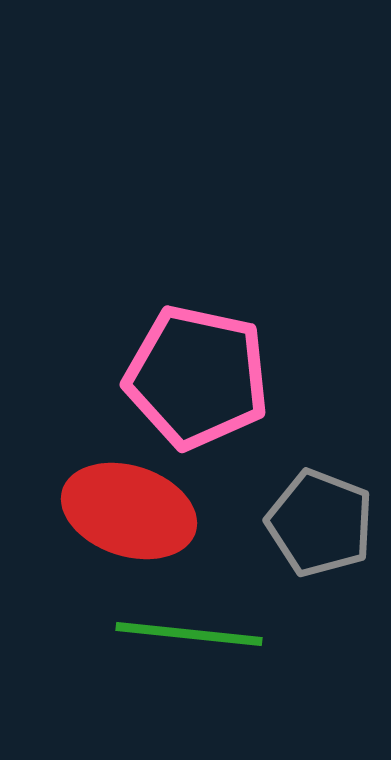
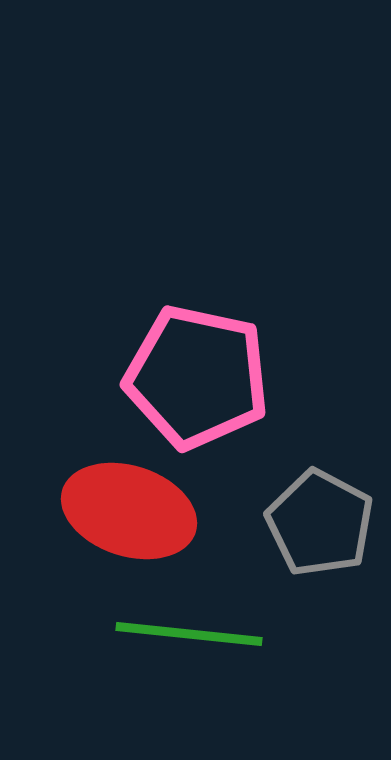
gray pentagon: rotated 7 degrees clockwise
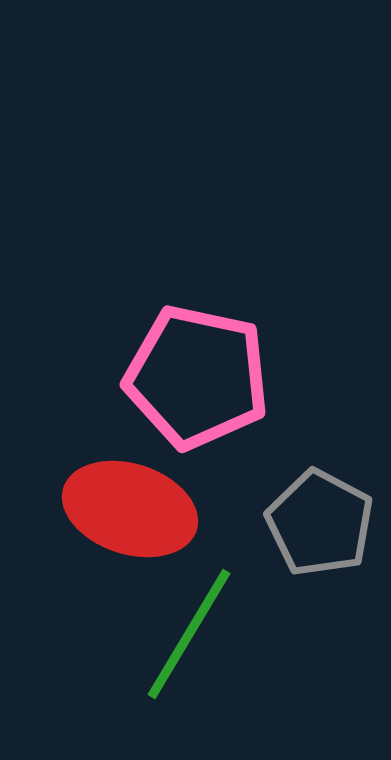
red ellipse: moved 1 px right, 2 px up
green line: rotated 65 degrees counterclockwise
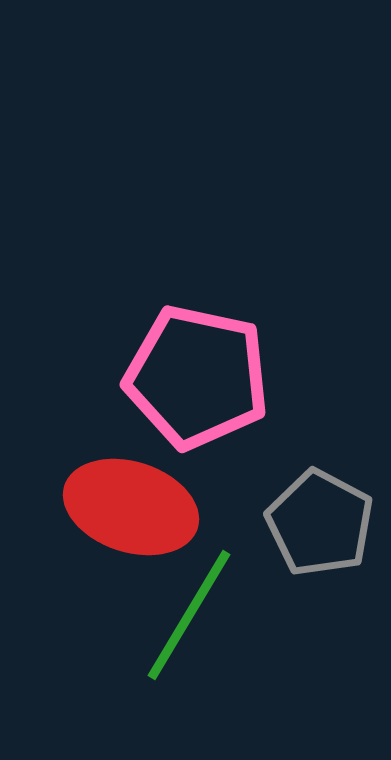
red ellipse: moved 1 px right, 2 px up
green line: moved 19 px up
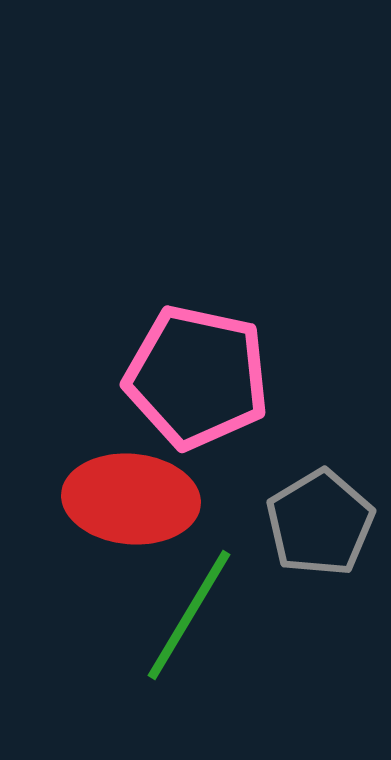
red ellipse: moved 8 px up; rotated 13 degrees counterclockwise
gray pentagon: rotated 13 degrees clockwise
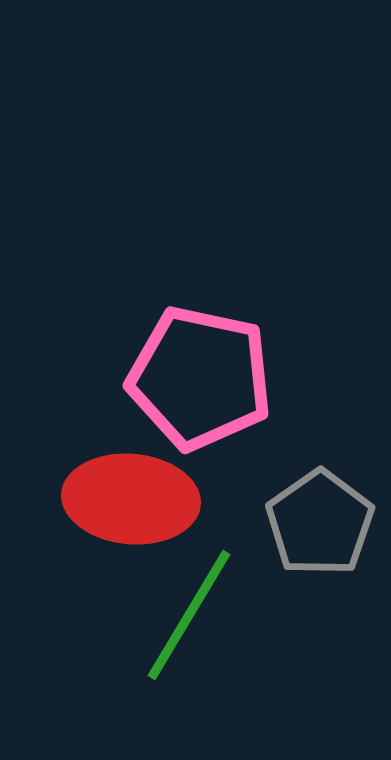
pink pentagon: moved 3 px right, 1 px down
gray pentagon: rotated 4 degrees counterclockwise
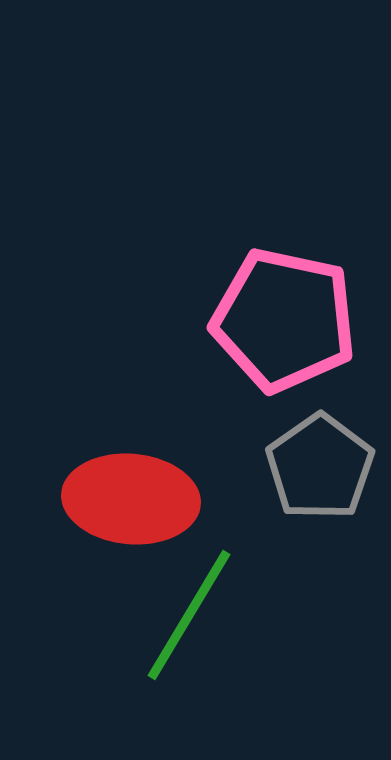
pink pentagon: moved 84 px right, 58 px up
gray pentagon: moved 56 px up
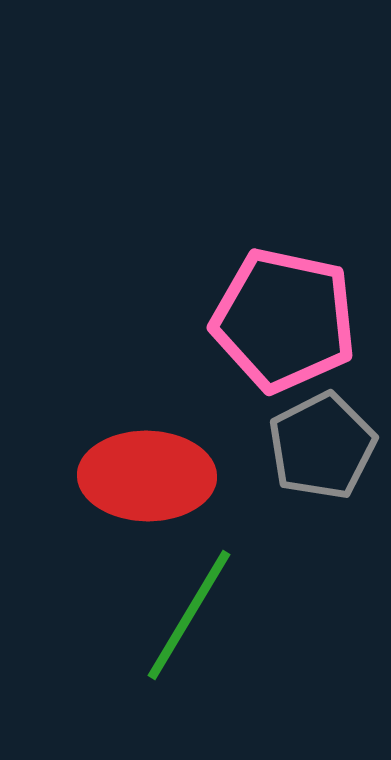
gray pentagon: moved 2 px right, 21 px up; rotated 8 degrees clockwise
red ellipse: moved 16 px right, 23 px up; rotated 4 degrees counterclockwise
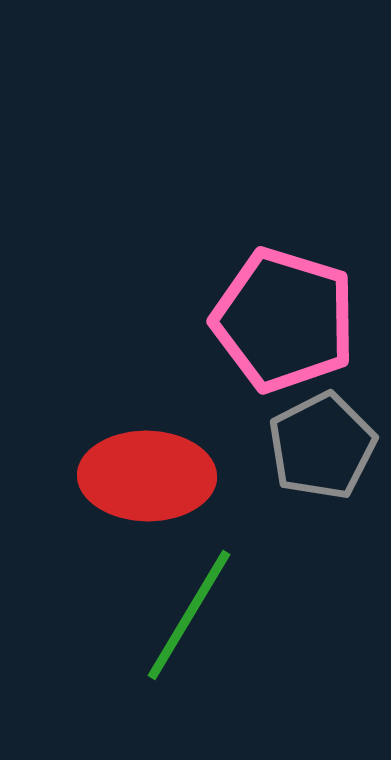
pink pentagon: rotated 5 degrees clockwise
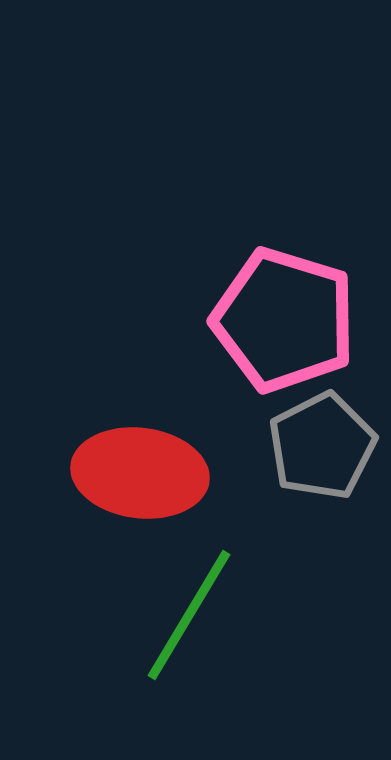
red ellipse: moved 7 px left, 3 px up; rotated 6 degrees clockwise
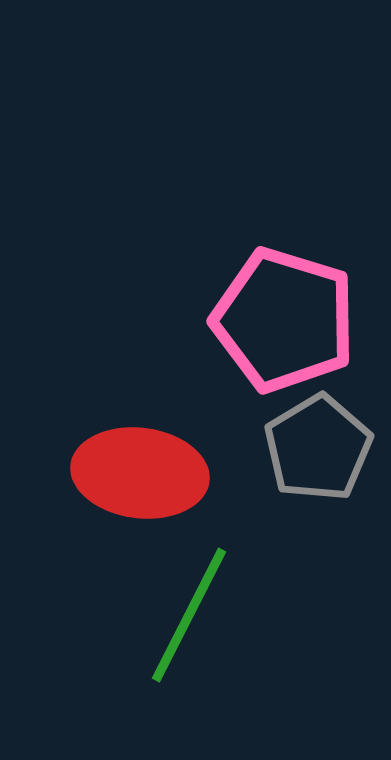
gray pentagon: moved 4 px left, 2 px down; rotated 4 degrees counterclockwise
green line: rotated 4 degrees counterclockwise
